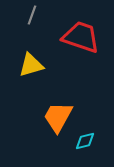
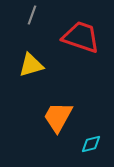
cyan diamond: moved 6 px right, 3 px down
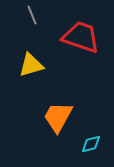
gray line: rotated 42 degrees counterclockwise
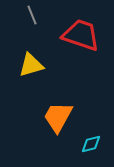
red trapezoid: moved 2 px up
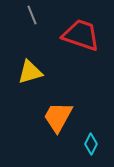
yellow triangle: moved 1 px left, 7 px down
cyan diamond: rotated 50 degrees counterclockwise
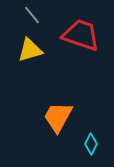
gray line: rotated 18 degrees counterclockwise
yellow triangle: moved 22 px up
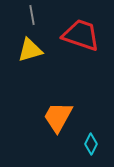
gray line: rotated 30 degrees clockwise
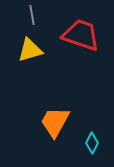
orange trapezoid: moved 3 px left, 5 px down
cyan diamond: moved 1 px right, 1 px up
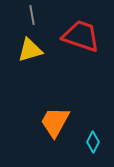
red trapezoid: moved 1 px down
cyan diamond: moved 1 px right, 1 px up
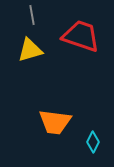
orange trapezoid: rotated 112 degrees counterclockwise
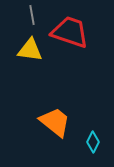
red trapezoid: moved 11 px left, 4 px up
yellow triangle: rotated 24 degrees clockwise
orange trapezoid: rotated 148 degrees counterclockwise
